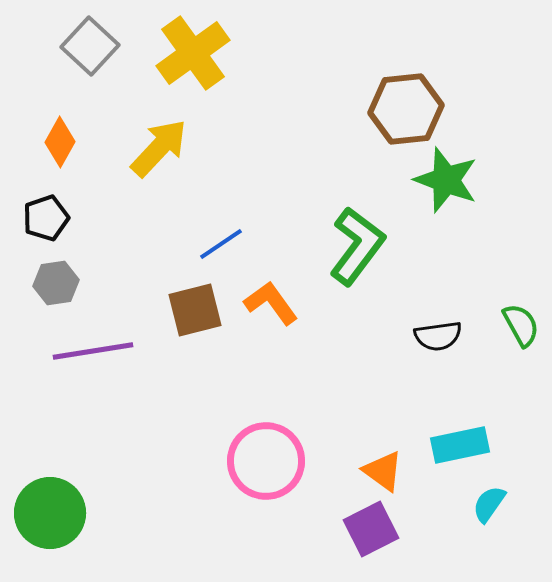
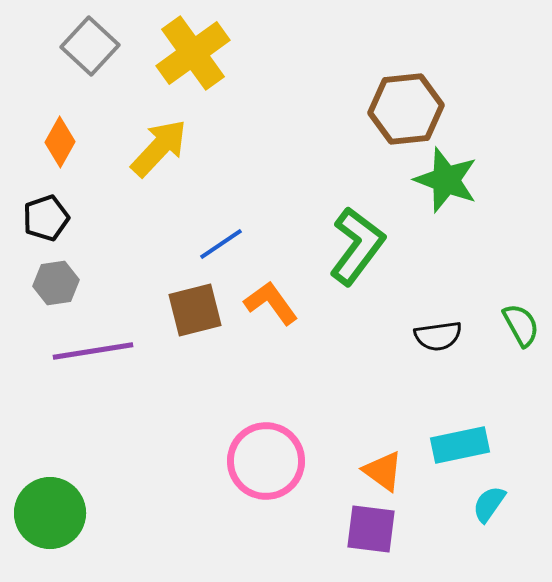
purple square: rotated 34 degrees clockwise
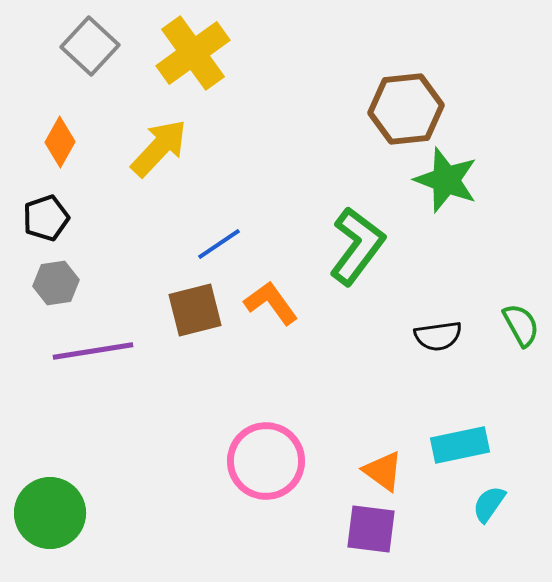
blue line: moved 2 px left
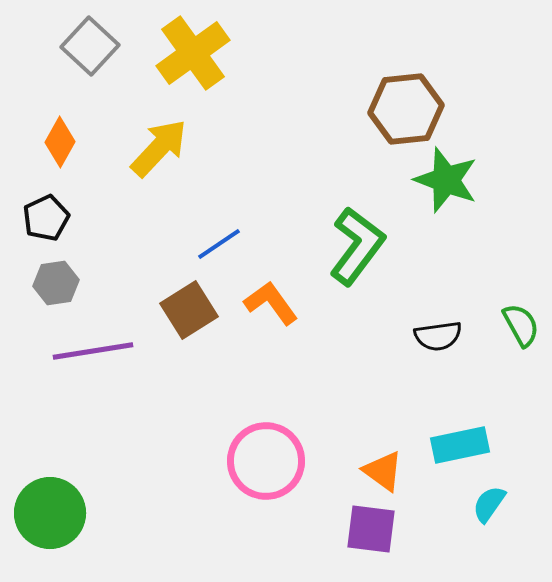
black pentagon: rotated 6 degrees counterclockwise
brown square: moved 6 px left; rotated 18 degrees counterclockwise
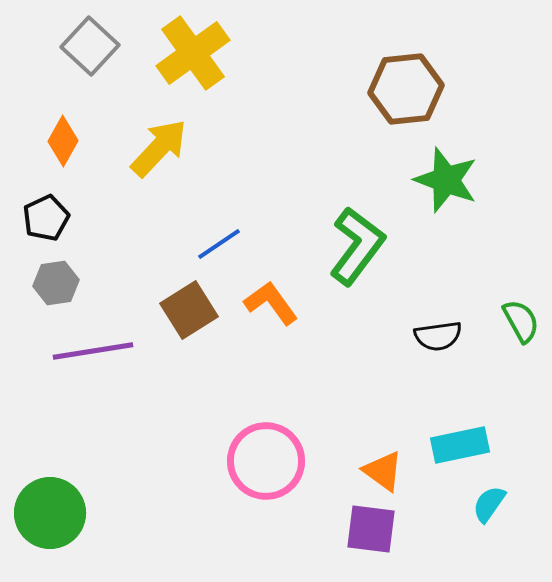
brown hexagon: moved 20 px up
orange diamond: moved 3 px right, 1 px up
green semicircle: moved 4 px up
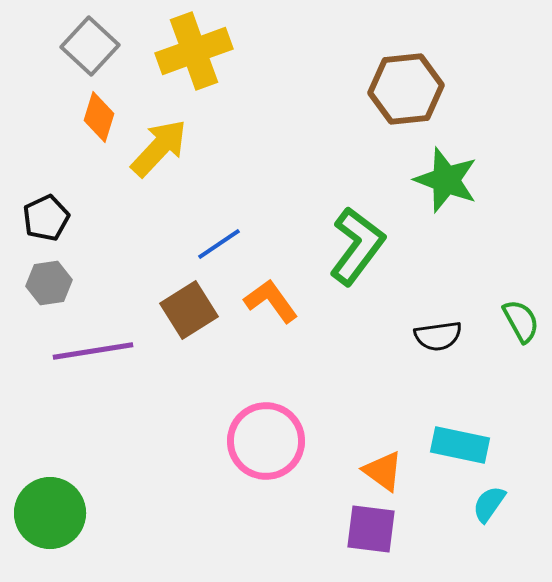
yellow cross: moved 1 px right, 2 px up; rotated 16 degrees clockwise
orange diamond: moved 36 px right, 24 px up; rotated 12 degrees counterclockwise
gray hexagon: moved 7 px left
orange L-shape: moved 2 px up
cyan rectangle: rotated 24 degrees clockwise
pink circle: moved 20 px up
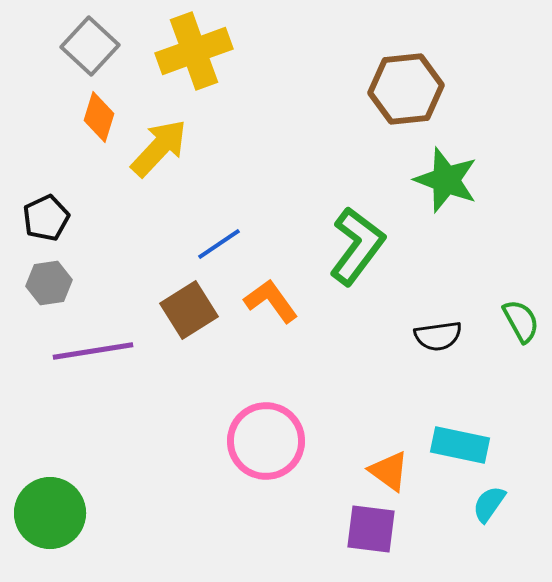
orange triangle: moved 6 px right
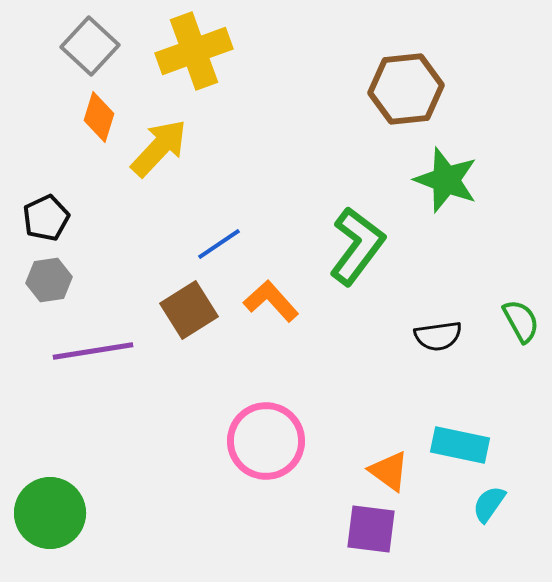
gray hexagon: moved 3 px up
orange L-shape: rotated 6 degrees counterclockwise
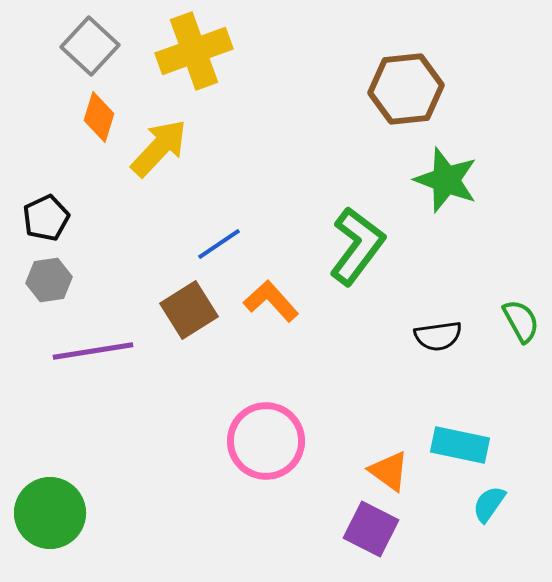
purple square: rotated 20 degrees clockwise
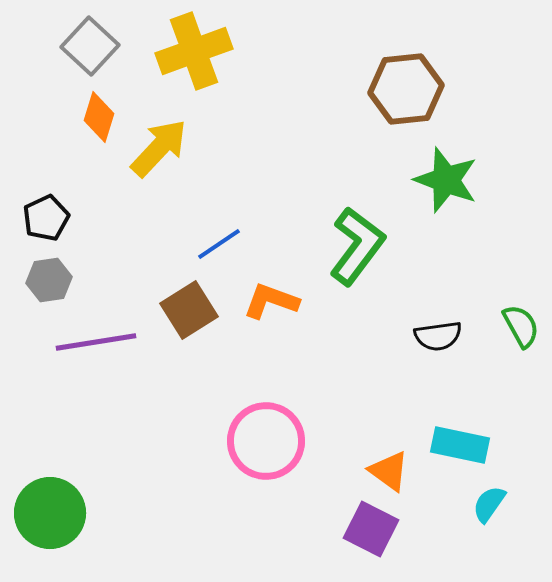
orange L-shape: rotated 28 degrees counterclockwise
green semicircle: moved 5 px down
purple line: moved 3 px right, 9 px up
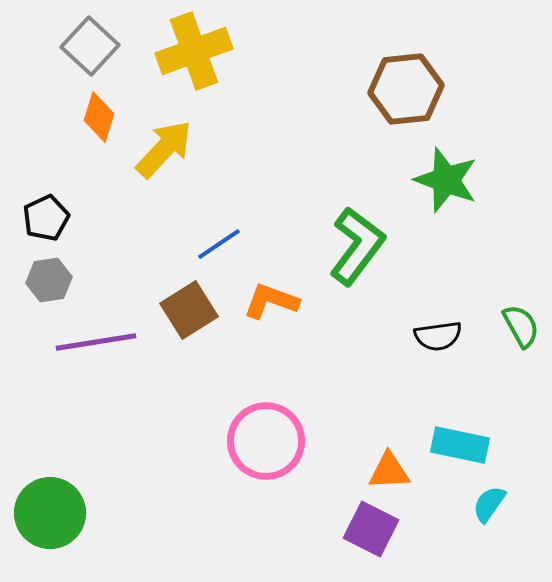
yellow arrow: moved 5 px right, 1 px down
orange triangle: rotated 39 degrees counterclockwise
